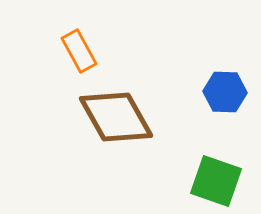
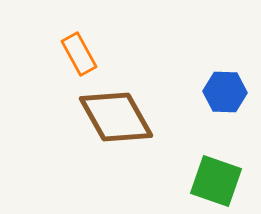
orange rectangle: moved 3 px down
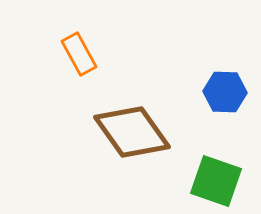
brown diamond: moved 16 px right, 15 px down; rotated 6 degrees counterclockwise
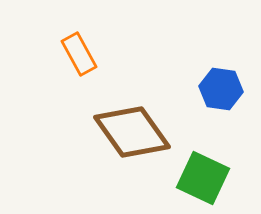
blue hexagon: moved 4 px left, 3 px up; rotated 6 degrees clockwise
green square: moved 13 px left, 3 px up; rotated 6 degrees clockwise
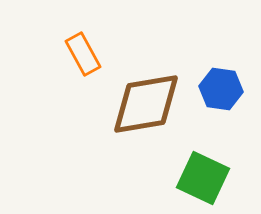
orange rectangle: moved 4 px right
brown diamond: moved 14 px right, 28 px up; rotated 64 degrees counterclockwise
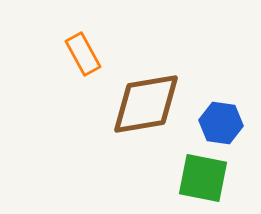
blue hexagon: moved 34 px down
green square: rotated 14 degrees counterclockwise
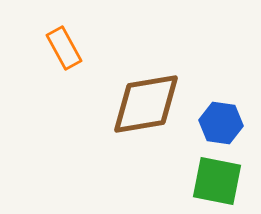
orange rectangle: moved 19 px left, 6 px up
green square: moved 14 px right, 3 px down
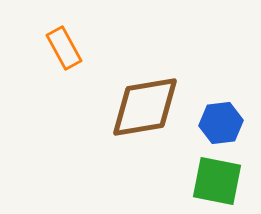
brown diamond: moved 1 px left, 3 px down
blue hexagon: rotated 15 degrees counterclockwise
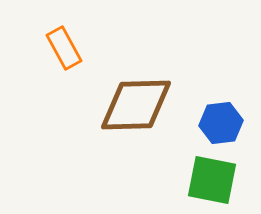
brown diamond: moved 9 px left, 2 px up; rotated 8 degrees clockwise
green square: moved 5 px left, 1 px up
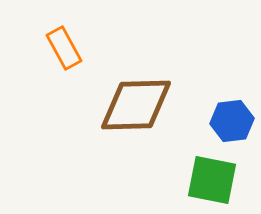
blue hexagon: moved 11 px right, 2 px up
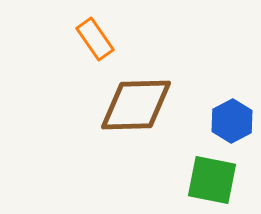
orange rectangle: moved 31 px right, 9 px up; rotated 6 degrees counterclockwise
blue hexagon: rotated 21 degrees counterclockwise
